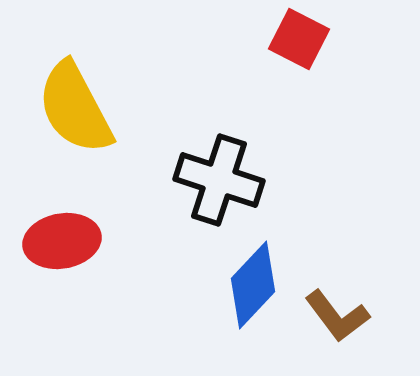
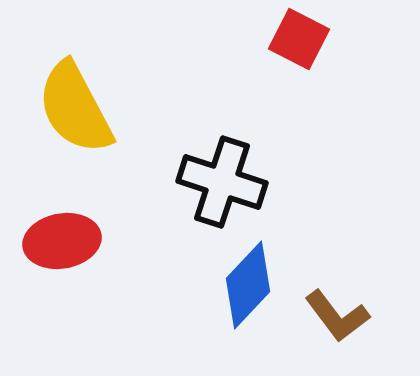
black cross: moved 3 px right, 2 px down
blue diamond: moved 5 px left
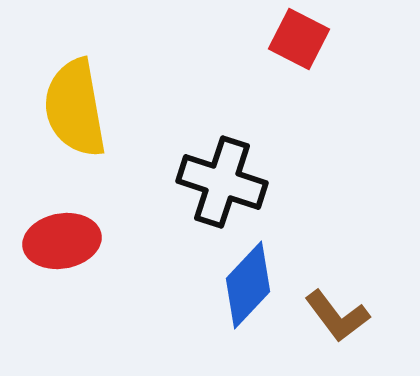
yellow semicircle: rotated 18 degrees clockwise
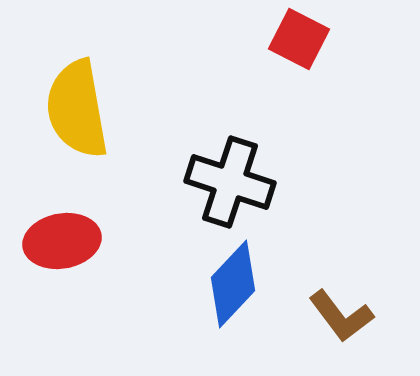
yellow semicircle: moved 2 px right, 1 px down
black cross: moved 8 px right
blue diamond: moved 15 px left, 1 px up
brown L-shape: moved 4 px right
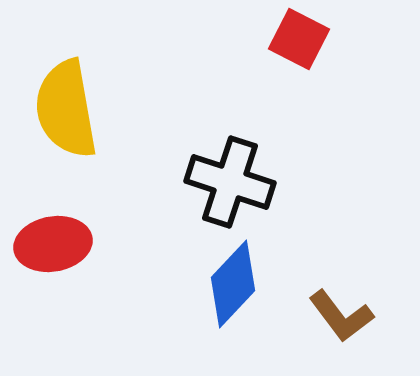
yellow semicircle: moved 11 px left
red ellipse: moved 9 px left, 3 px down
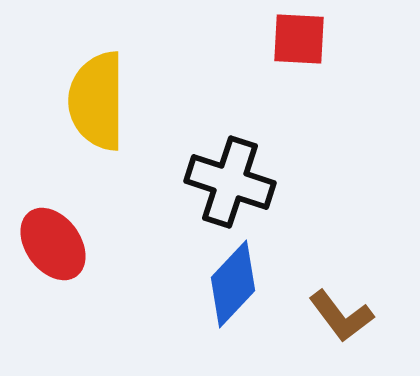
red square: rotated 24 degrees counterclockwise
yellow semicircle: moved 31 px right, 8 px up; rotated 10 degrees clockwise
red ellipse: rotated 64 degrees clockwise
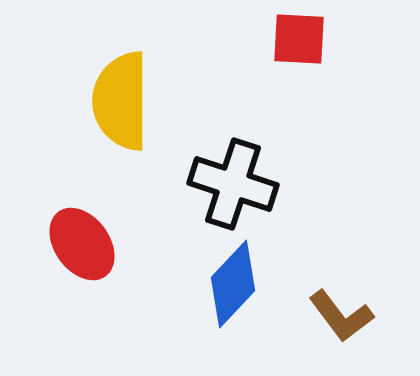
yellow semicircle: moved 24 px right
black cross: moved 3 px right, 2 px down
red ellipse: moved 29 px right
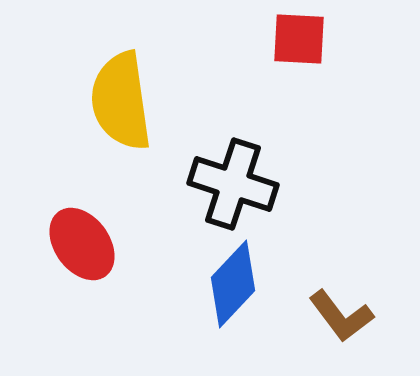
yellow semicircle: rotated 8 degrees counterclockwise
